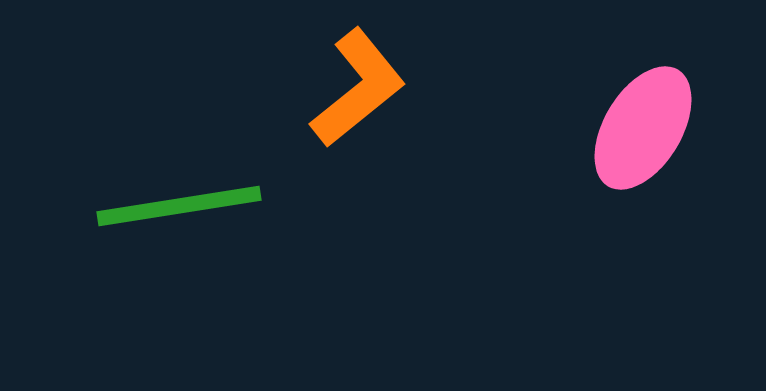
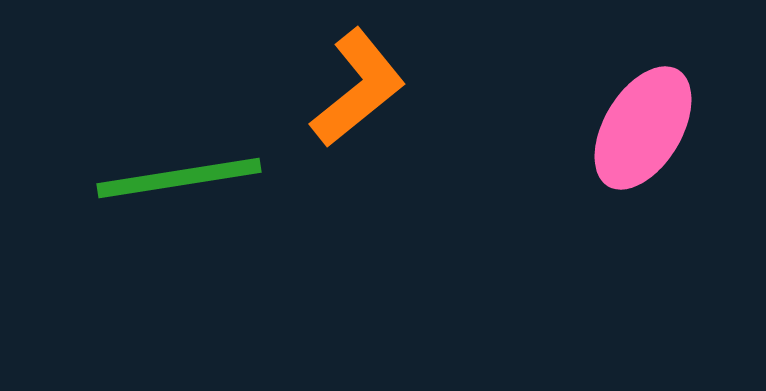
green line: moved 28 px up
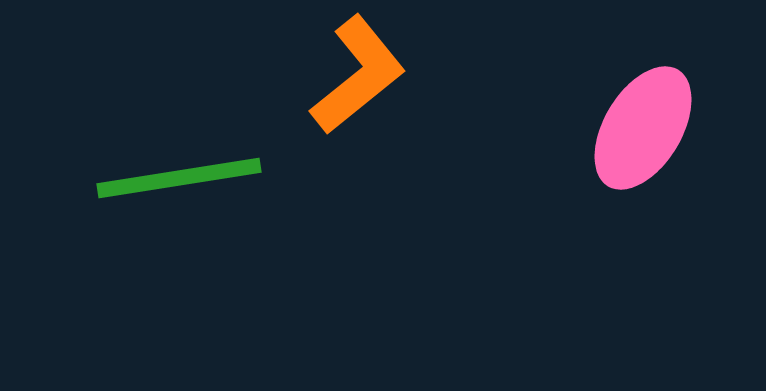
orange L-shape: moved 13 px up
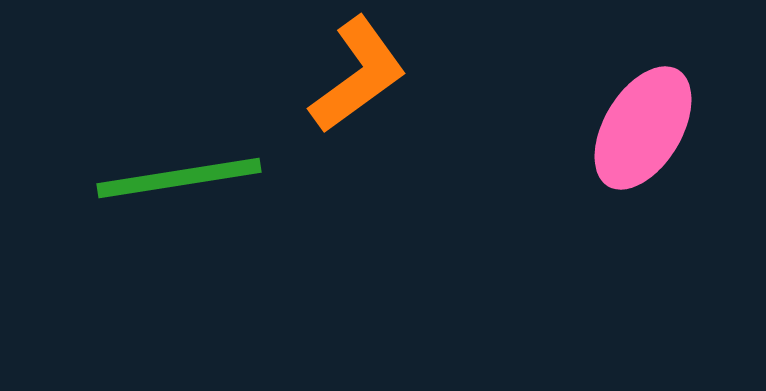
orange L-shape: rotated 3 degrees clockwise
